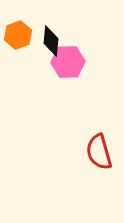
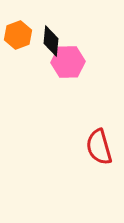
red semicircle: moved 5 px up
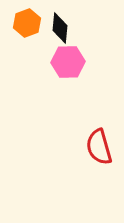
orange hexagon: moved 9 px right, 12 px up
black diamond: moved 9 px right, 13 px up
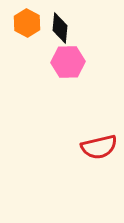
orange hexagon: rotated 12 degrees counterclockwise
red semicircle: rotated 87 degrees counterclockwise
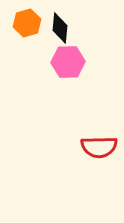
orange hexagon: rotated 16 degrees clockwise
red semicircle: rotated 12 degrees clockwise
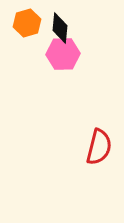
pink hexagon: moved 5 px left, 8 px up
red semicircle: rotated 75 degrees counterclockwise
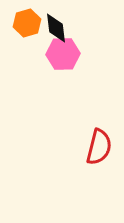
black diamond: moved 4 px left; rotated 12 degrees counterclockwise
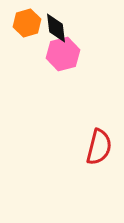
pink hexagon: rotated 12 degrees counterclockwise
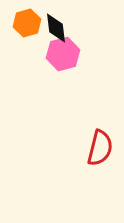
red semicircle: moved 1 px right, 1 px down
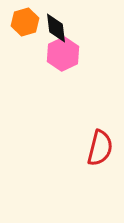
orange hexagon: moved 2 px left, 1 px up
pink hexagon: rotated 12 degrees counterclockwise
